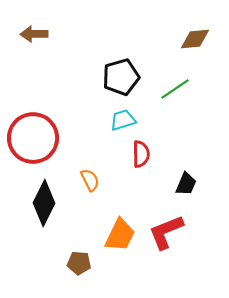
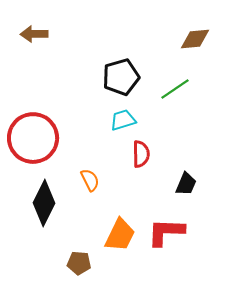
red L-shape: rotated 24 degrees clockwise
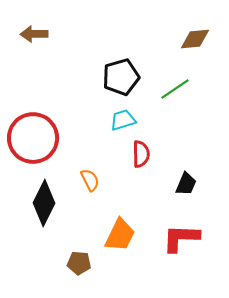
red L-shape: moved 15 px right, 6 px down
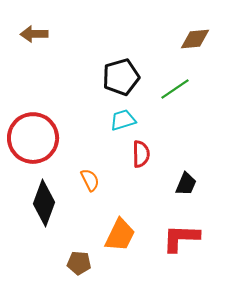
black diamond: rotated 6 degrees counterclockwise
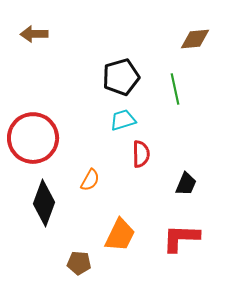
green line: rotated 68 degrees counterclockwise
orange semicircle: rotated 55 degrees clockwise
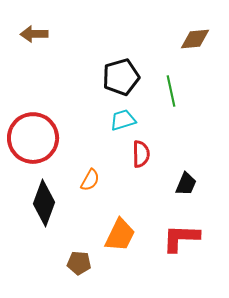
green line: moved 4 px left, 2 px down
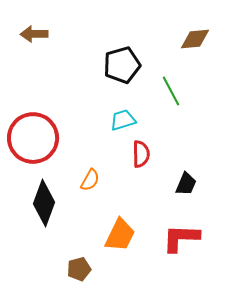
black pentagon: moved 1 px right, 12 px up
green line: rotated 16 degrees counterclockwise
brown pentagon: moved 6 px down; rotated 20 degrees counterclockwise
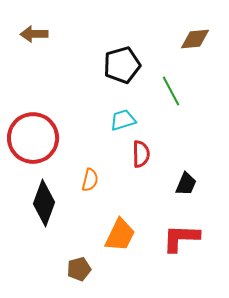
orange semicircle: rotated 15 degrees counterclockwise
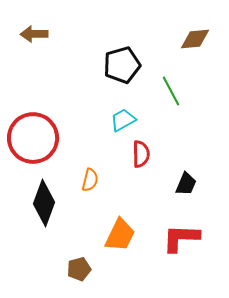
cyan trapezoid: rotated 12 degrees counterclockwise
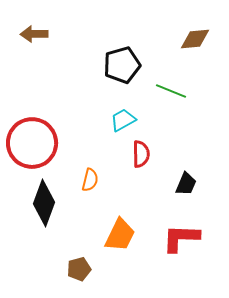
green line: rotated 40 degrees counterclockwise
red circle: moved 1 px left, 5 px down
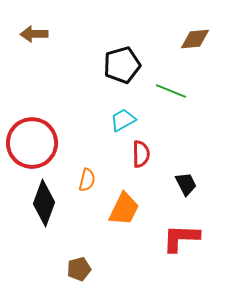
orange semicircle: moved 3 px left
black trapezoid: rotated 50 degrees counterclockwise
orange trapezoid: moved 4 px right, 26 px up
